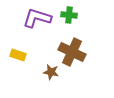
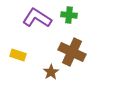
purple L-shape: rotated 16 degrees clockwise
brown star: rotated 28 degrees clockwise
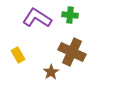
green cross: moved 1 px right
yellow rectangle: rotated 42 degrees clockwise
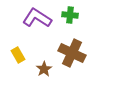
brown cross: moved 1 px down
brown star: moved 7 px left, 3 px up
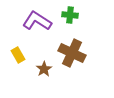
purple L-shape: moved 3 px down
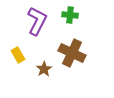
purple L-shape: rotated 84 degrees clockwise
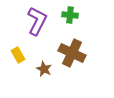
brown star: rotated 14 degrees counterclockwise
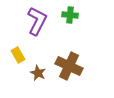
brown cross: moved 3 px left, 13 px down
brown star: moved 6 px left, 4 px down
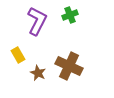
green cross: rotated 28 degrees counterclockwise
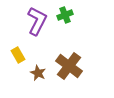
green cross: moved 5 px left
brown cross: rotated 12 degrees clockwise
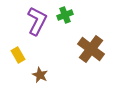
brown cross: moved 22 px right, 17 px up
brown star: moved 2 px right, 2 px down
